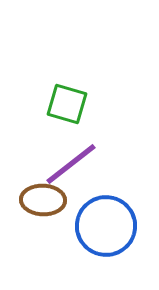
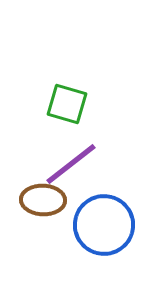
blue circle: moved 2 px left, 1 px up
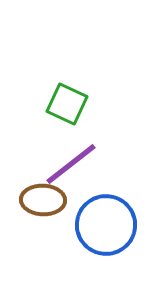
green square: rotated 9 degrees clockwise
blue circle: moved 2 px right
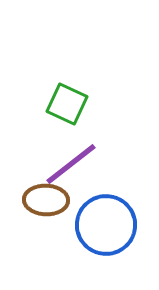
brown ellipse: moved 3 px right
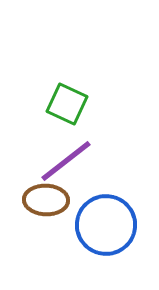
purple line: moved 5 px left, 3 px up
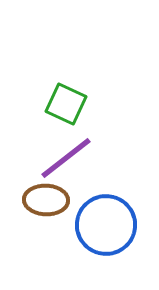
green square: moved 1 px left
purple line: moved 3 px up
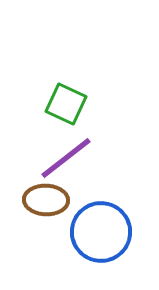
blue circle: moved 5 px left, 7 px down
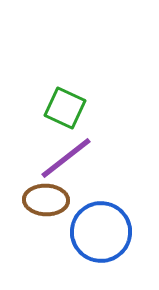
green square: moved 1 px left, 4 px down
